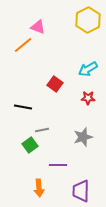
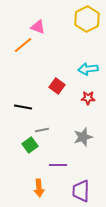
yellow hexagon: moved 1 px left, 1 px up
cyan arrow: rotated 24 degrees clockwise
red square: moved 2 px right, 2 px down
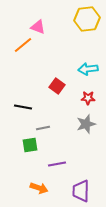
yellow hexagon: rotated 20 degrees clockwise
gray line: moved 1 px right, 2 px up
gray star: moved 3 px right, 13 px up
green square: rotated 28 degrees clockwise
purple line: moved 1 px left, 1 px up; rotated 12 degrees counterclockwise
orange arrow: rotated 66 degrees counterclockwise
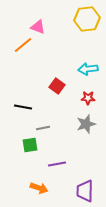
purple trapezoid: moved 4 px right
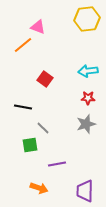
cyan arrow: moved 2 px down
red square: moved 12 px left, 7 px up
gray line: rotated 56 degrees clockwise
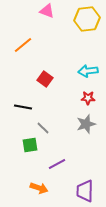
pink triangle: moved 9 px right, 16 px up
purple line: rotated 18 degrees counterclockwise
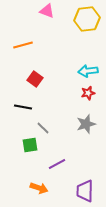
orange line: rotated 24 degrees clockwise
red square: moved 10 px left
red star: moved 5 px up; rotated 16 degrees counterclockwise
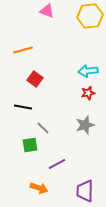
yellow hexagon: moved 3 px right, 3 px up
orange line: moved 5 px down
gray star: moved 1 px left, 1 px down
